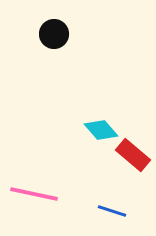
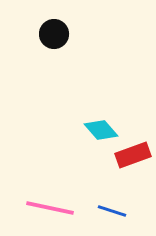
red rectangle: rotated 60 degrees counterclockwise
pink line: moved 16 px right, 14 px down
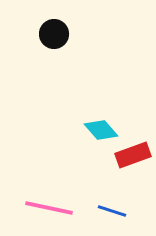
pink line: moved 1 px left
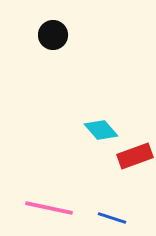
black circle: moved 1 px left, 1 px down
red rectangle: moved 2 px right, 1 px down
blue line: moved 7 px down
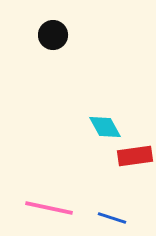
cyan diamond: moved 4 px right, 3 px up; rotated 12 degrees clockwise
red rectangle: rotated 12 degrees clockwise
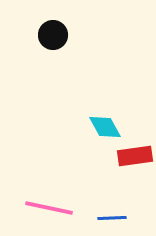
blue line: rotated 20 degrees counterclockwise
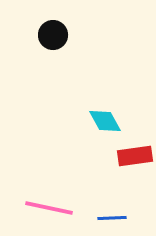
cyan diamond: moved 6 px up
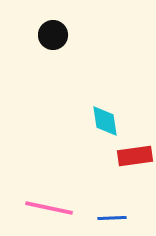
cyan diamond: rotated 20 degrees clockwise
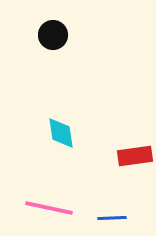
cyan diamond: moved 44 px left, 12 px down
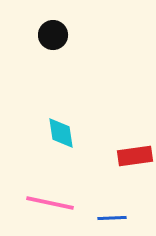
pink line: moved 1 px right, 5 px up
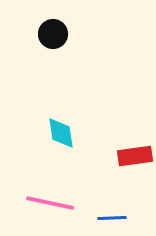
black circle: moved 1 px up
